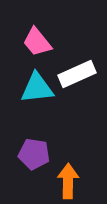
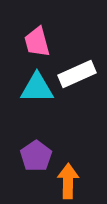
pink trapezoid: rotated 24 degrees clockwise
cyan triangle: rotated 6 degrees clockwise
purple pentagon: moved 2 px right, 2 px down; rotated 28 degrees clockwise
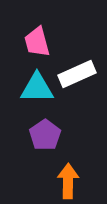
purple pentagon: moved 9 px right, 21 px up
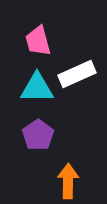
pink trapezoid: moved 1 px right, 1 px up
purple pentagon: moved 7 px left
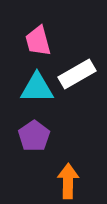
white rectangle: rotated 6 degrees counterclockwise
purple pentagon: moved 4 px left, 1 px down
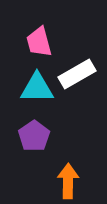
pink trapezoid: moved 1 px right, 1 px down
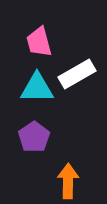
purple pentagon: moved 1 px down
